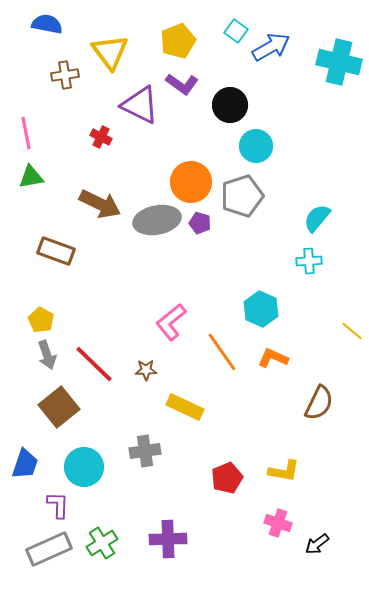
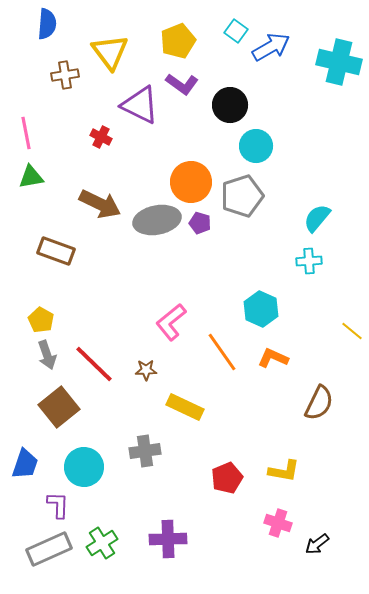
blue semicircle at (47, 24): rotated 84 degrees clockwise
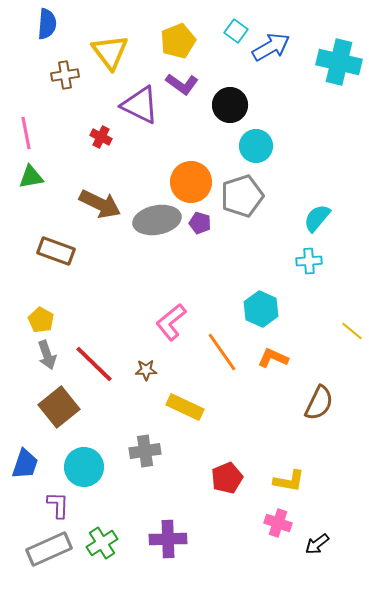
yellow L-shape at (284, 471): moved 5 px right, 10 px down
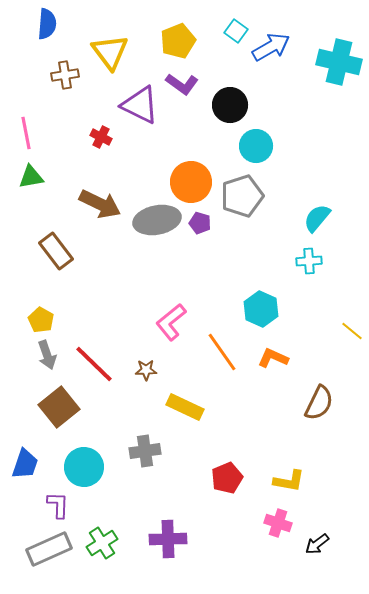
brown rectangle at (56, 251): rotated 33 degrees clockwise
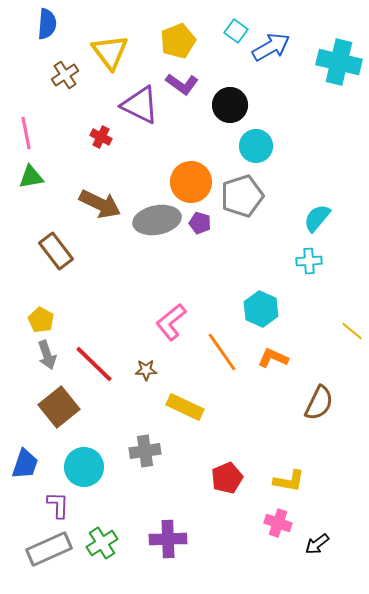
brown cross at (65, 75): rotated 24 degrees counterclockwise
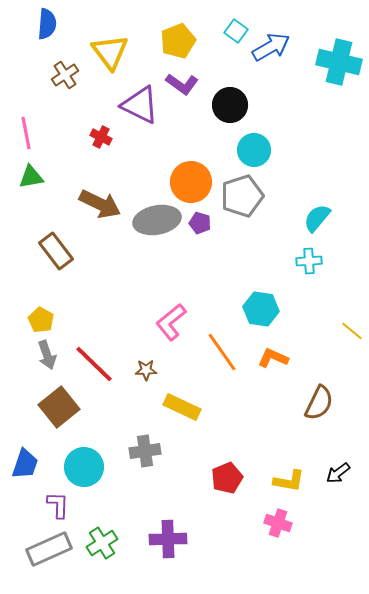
cyan circle at (256, 146): moved 2 px left, 4 px down
cyan hexagon at (261, 309): rotated 16 degrees counterclockwise
yellow rectangle at (185, 407): moved 3 px left
black arrow at (317, 544): moved 21 px right, 71 px up
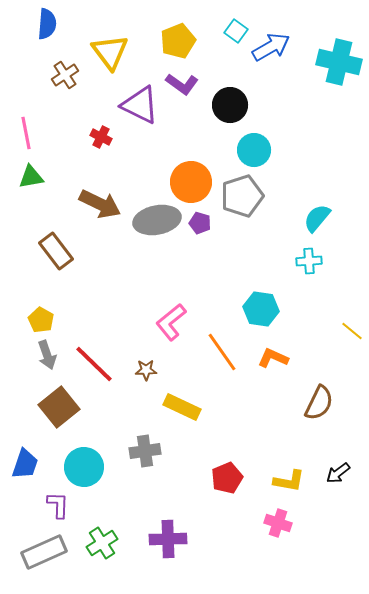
gray rectangle at (49, 549): moved 5 px left, 3 px down
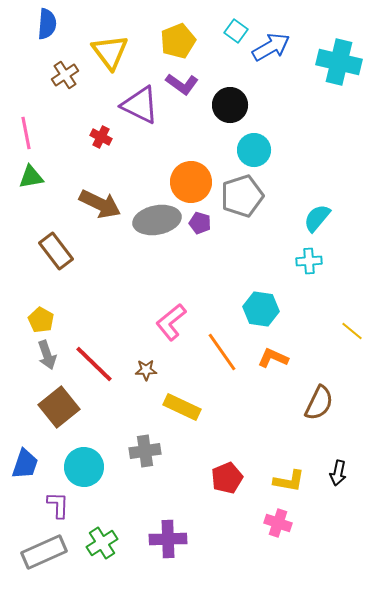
black arrow at (338, 473): rotated 40 degrees counterclockwise
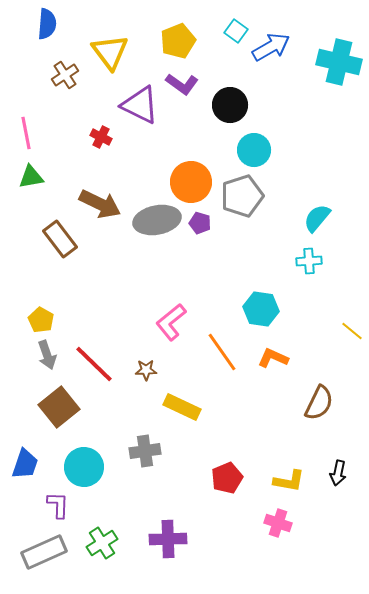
brown rectangle at (56, 251): moved 4 px right, 12 px up
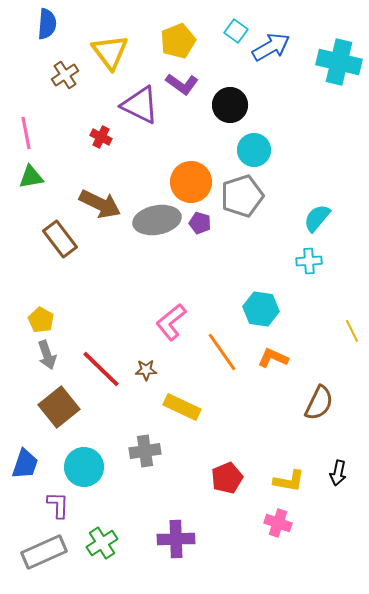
yellow line at (352, 331): rotated 25 degrees clockwise
red line at (94, 364): moved 7 px right, 5 px down
purple cross at (168, 539): moved 8 px right
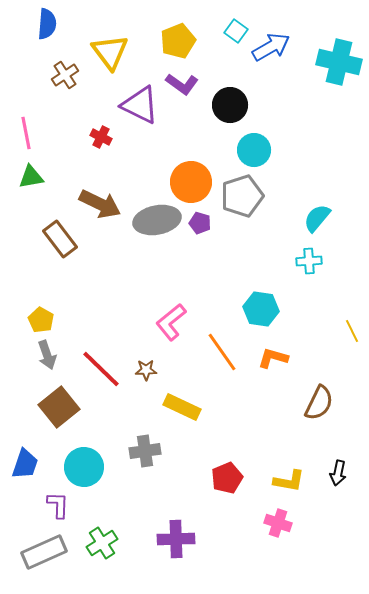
orange L-shape at (273, 358): rotated 8 degrees counterclockwise
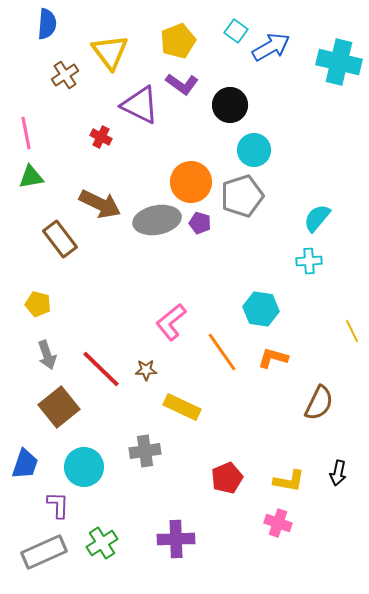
yellow pentagon at (41, 320): moved 3 px left, 16 px up; rotated 15 degrees counterclockwise
